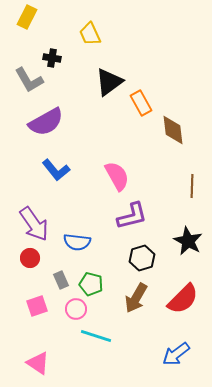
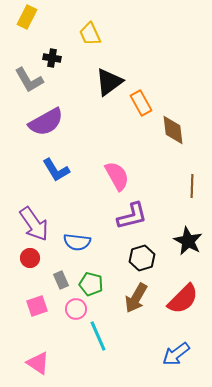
blue L-shape: rotated 8 degrees clockwise
cyan line: moved 2 px right; rotated 48 degrees clockwise
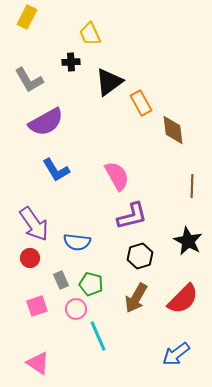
black cross: moved 19 px right, 4 px down; rotated 12 degrees counterclockwise
black hexagon: moved 2 px left, 2 px up
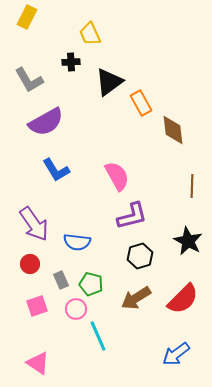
red circle: moved 6 px down
brown arrow: rotated 28 degrees clockwise
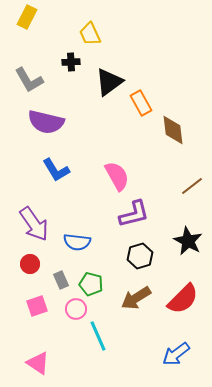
purple semicircle: rotated 42 degrees clockwise
brown line: rotated 50 degrees clockwise
purple L-shape: moved 2 px right, 2 px up
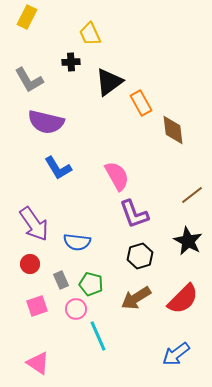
blue L-shape: moved 2 px right, 2 px up
brown line: moved 9 px down
purple L-shape: rotated 84 degrees clockwise
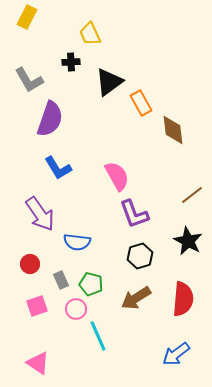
purple semicircle: moved 4 px right, 3 px up; rotated 84 degrees counterclockwise
purple arrow: moved 6 px right, 10 px up
red semicircle: rotated 40 degrees counterclockwise
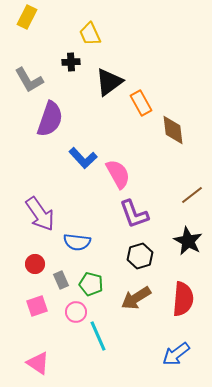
blue L-shape: moved 25 px right, 10 px up; rotated 12 degrees counterclockwise
pink semicircle: moved 1 px right, 2 px up
red circle: moved 5 px right
pink circle: moved 3 px down
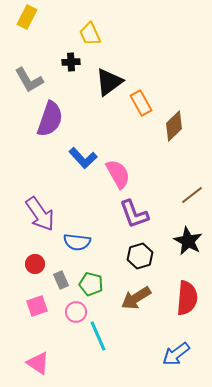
brown diamond: moved 1 px right, 4 px up; rotated 52 degrees clockwise
red semicircle: moved 4 px right, 1 px up
